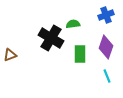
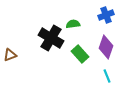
green rectangle: rotated 42 degrees counterclockwise
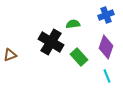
black cross: moved 4 px down
green rectangle: moved 1 px left, 3 px down
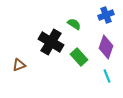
green semicircle: moved 1 px right; rotated 40 degrees clockwise
brown triangle: moved 9 px right, 10 px down
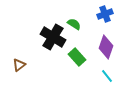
blue cross: moved 1 px left, 1 px up
black cross: moved 2 px right, 5 px up
green rectangle: moved 2 px left
brown triangle: rotated 16 degrees counterclockwise
cyan line: rotated 16 degrees counterclockwise
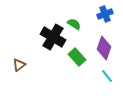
purple diamond: moved 2 px left, 1 px down
